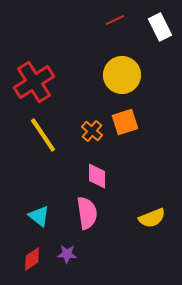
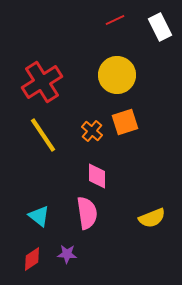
yellow circle: moved 5 px left
red cross: moved 8 px right
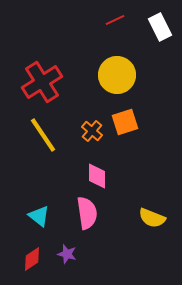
yellow semicircle: rotated 44 degrees clockwise
purple star: rotated 12 degrees clockwise
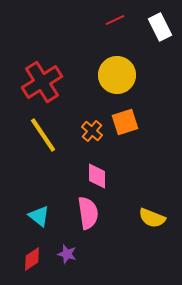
pink semicircle: moved 1 px right
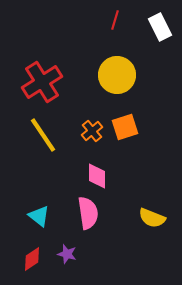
red line: rotated 48 degrees counterclockwise
orange square: moved 5 px down
orange cross: rotated 10 degrees clockwise
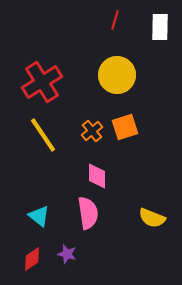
white rectangle: rotated 28 degrees clockwise
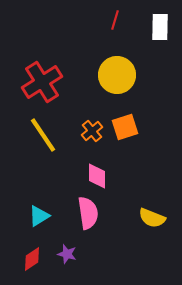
cyan triangle: rotated 50 degrees clockwise
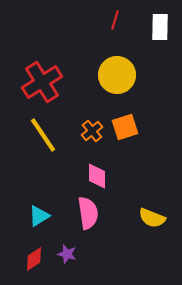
red diamond: moved 2 px right
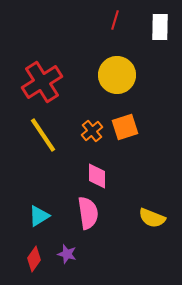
red diamond: rotated 20 degrees counterclockwise
